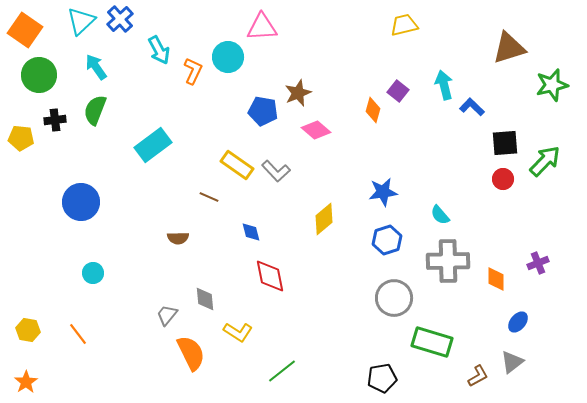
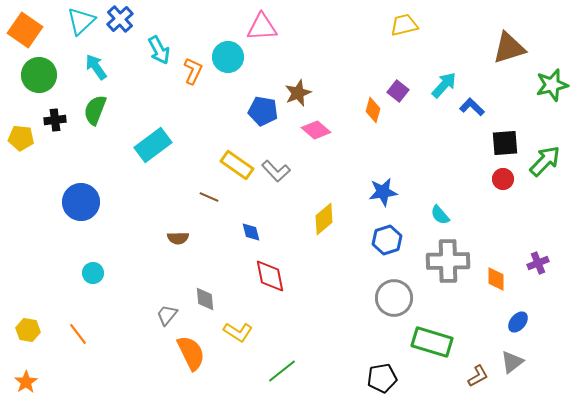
cyan arrow at (444, 85): rotated 56 degrees clockwise
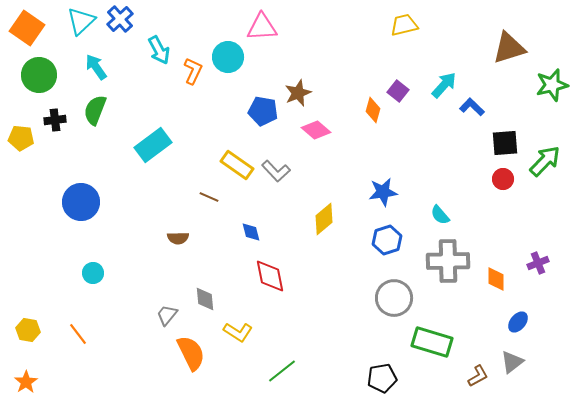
orange square at (25, 30): moved 2 px right, 2 px up
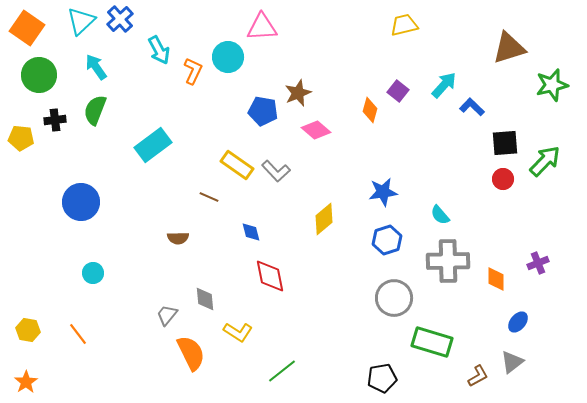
orange diamond at (373, 110): moved 3 px left
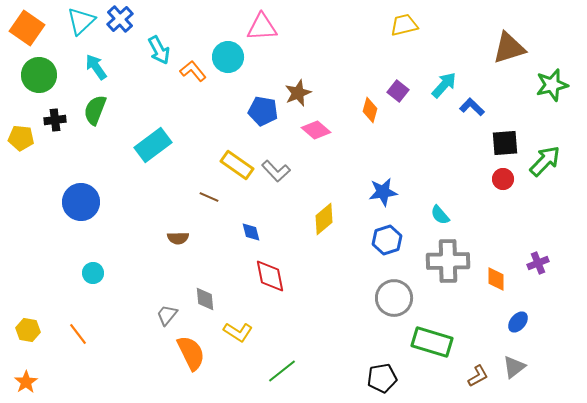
orange L-shape at (193, 71): rotated 64 degrees counterclockwise
gray triangle at (512, 362): moved 2 px right, 5 px down
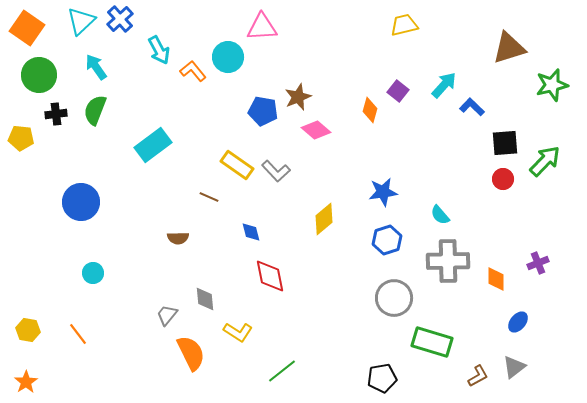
brown star at (298, 93): moved 4 px down
black cross at (55, 120): moved 1 px right, 6 px up
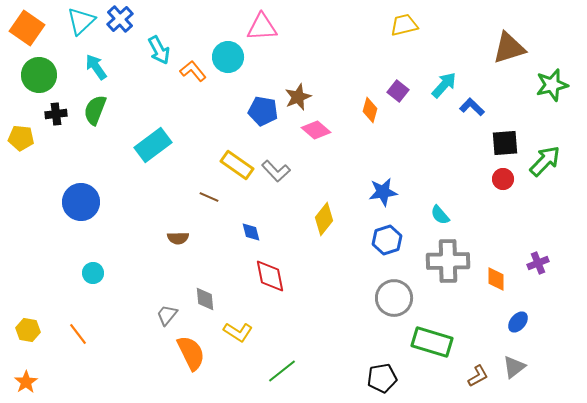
yellow diamond at (324, 219): rotated 12 degrees counterclockwise
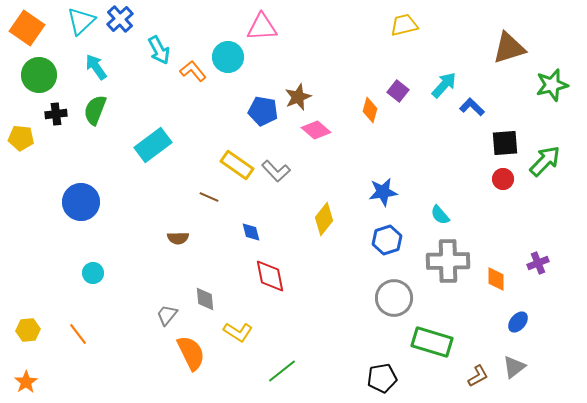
yellow hexagon at (28, 330): rotated 15 degrees counterclockwise
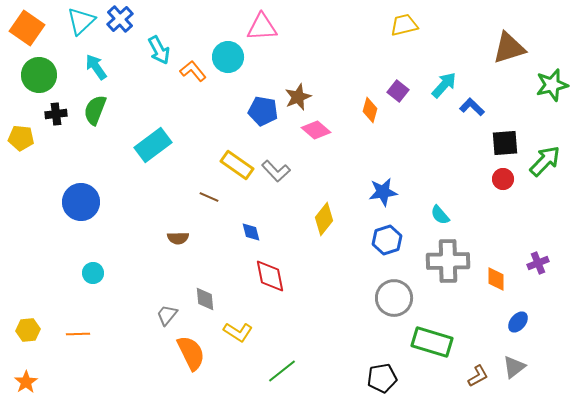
orange line at (78, 334): rotated 55 degrees counterclockwise
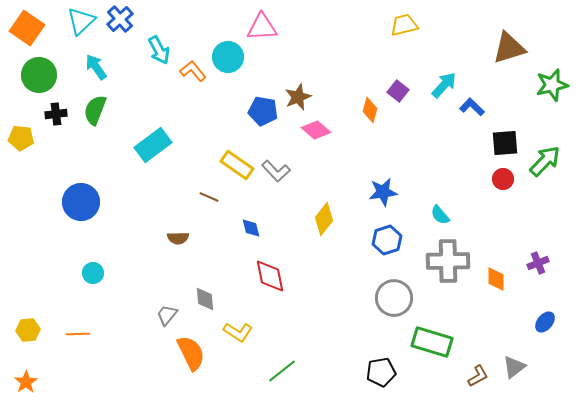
blue diamond at (251, 232): moved 4 px up
blue ellipse at (518, 322): moved 27 px right
black pentagon at (382, 378): moved 1 px left, 6 px up
